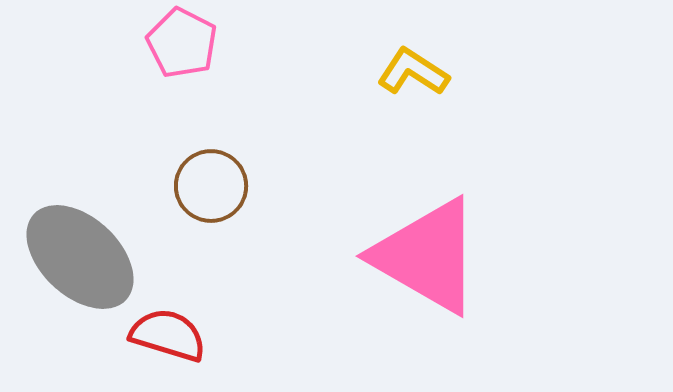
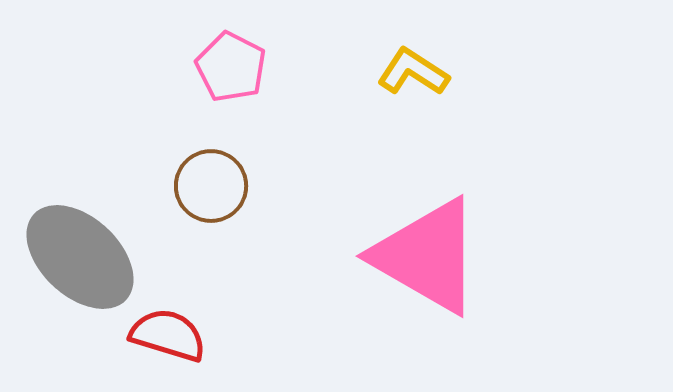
pink pentagon: moved 49 px right, 24 px down
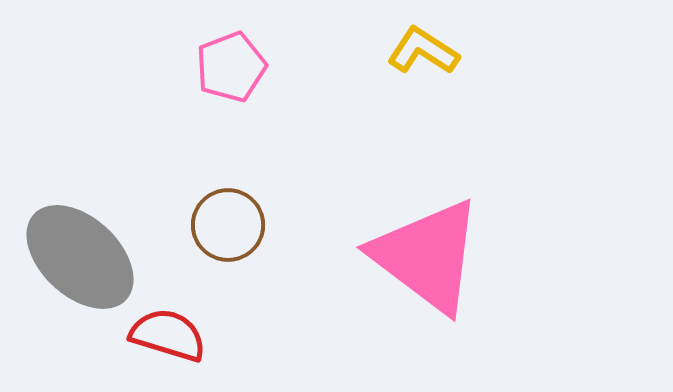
pink pentagon: rotated 24 degrees clockwise
yellow L-shape: moved 10 px right, 21 px up
brown circle: moved 17 px right, 39 px down
pink triangle: rotated 7 degrees clockwise
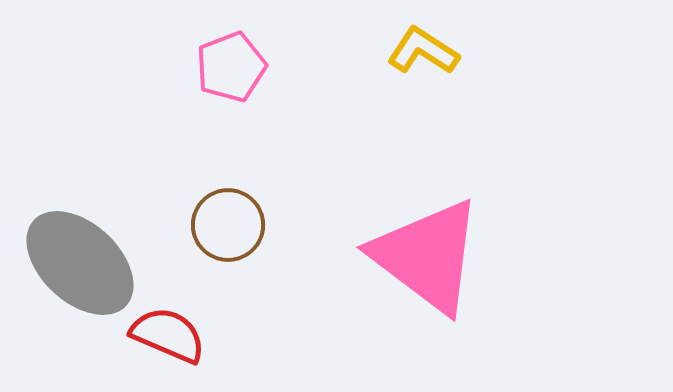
gray ellipse: moved 6 px down
red semicircle: rotated 6 degrees clockwise
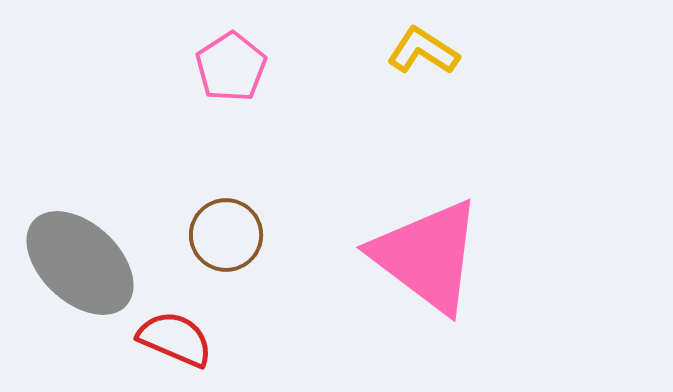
pink pentagon: rotated 12 degrees counterclockwise
brown circle: moved 2 px left, 10 px down
red semicircle: moved 7 px right, 4 px down
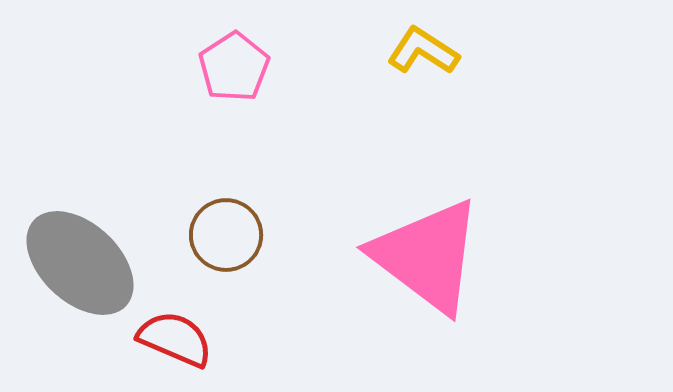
pink pentagon: moved 3 px right
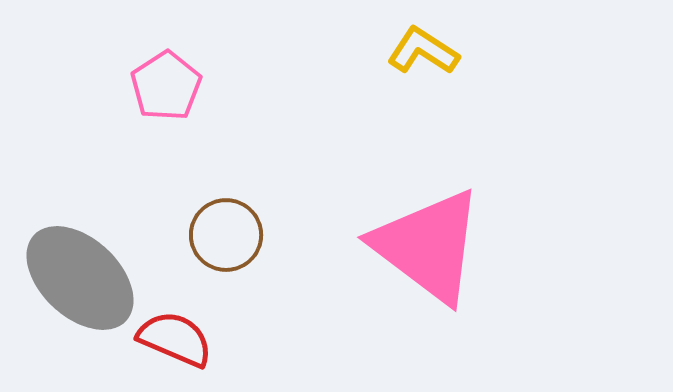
pink pentagon: moved 68 px left, 19 px down
pink triangle: moved 1 px right, 10 px up
gray ellipse: moved 15 px down
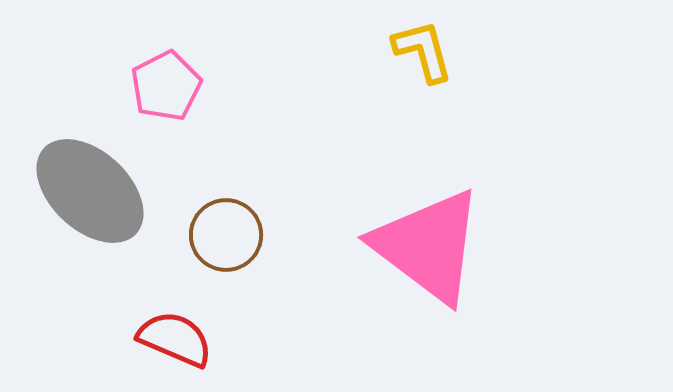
yellow L-shape: rotated 42 degrees clockwise
pink pentagon: rotated 6 degrees clockwise
gray ellipse: moved 10 px right, 87 px up
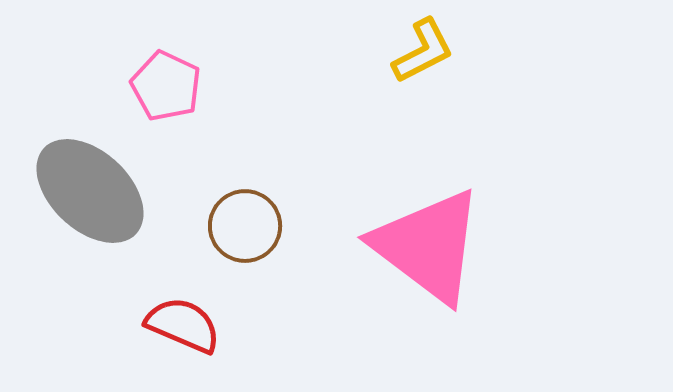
yellow L-shape: rotated 78 degrees clockwise
pink pentagon: rotated 20 degrees counterclockwise
brown circle: moved 19 px right, 9 px up
red semicircle: moved 8 px right, 14 px up
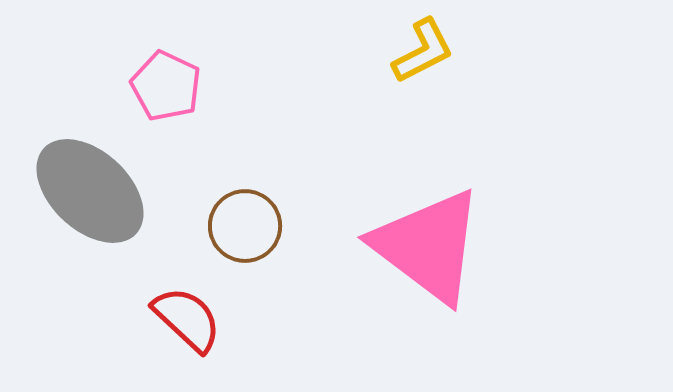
red semicircle: moved 4 px right, 6 px up; rotated 20 degrees clockwise
